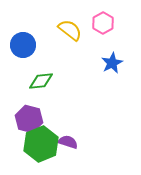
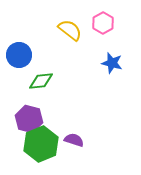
blue circle: moved 4 px left, 10 px down
blue star: rotated 30 degrees counterclockwise
purple semicircle: moved 6 px right, 2 px up
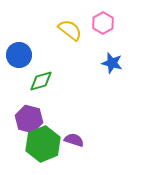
green diamond: rotated 10 degrees counterclockwise
green hexagon: moved 2 px right
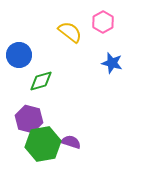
pink hexagon: moved 1 px up
yellow semicircle: moved 2 px down
purple semicircle: moved 3 px left, 2 px down
green hexagon: rotated 12 degrees clockwise
